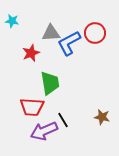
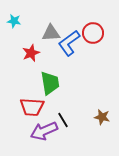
cyan star: moved 2 px right
red circle: moved 2 px left
blue L-shape: rotated 8 degrees counterclockwise
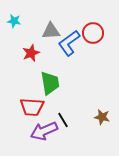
gray triangle: moved 2 px up
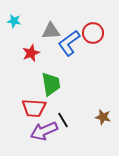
green trapezoid: moved 1 px right, 1 px down
red trapezoid: moved 2 px right, 1 px down
brown star: moved 1 px right
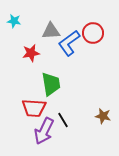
red star: rotated 12 degrees clockwise
brown star: moved 1 px up
purple arrow: rotated 40 degrees counterclockwise
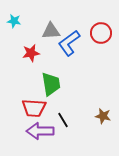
red circle: moved 8 px right
purple arrow: moved 4 px left; rotated 64 degrees clockwise
